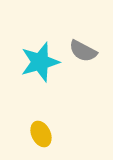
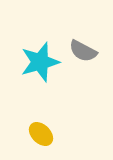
yellow ellipse: rotated 20 degrees counterclockwise
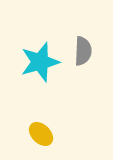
gray semicircle: rotated 116 degrees counterclockwise
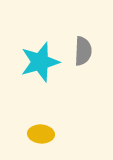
yellow ellipse: rotated 40 degrees counterclockwise
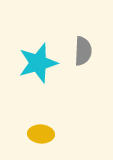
cyan star: moved 2 px left, 1 px down
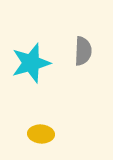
cyan star: moved 7 px left
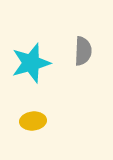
yellow ellipse: moved 8 px left, 13 px up; rotated 10 degrees counterclockwise
